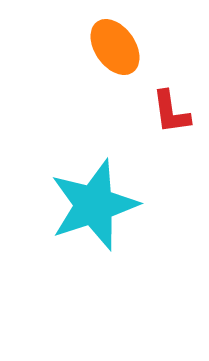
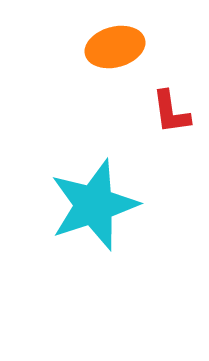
orange ellipse: rotated 70 degrees counterclockwise
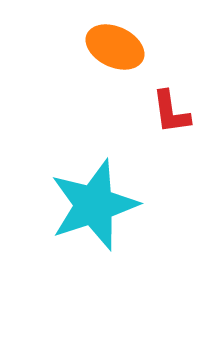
orange ellipse: rotated 40 degrees clockwise
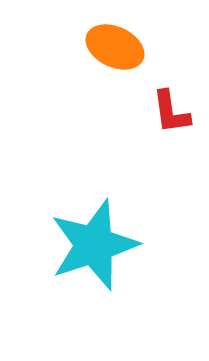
cyan star: moved 40 px down
